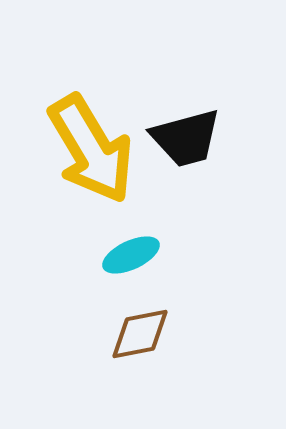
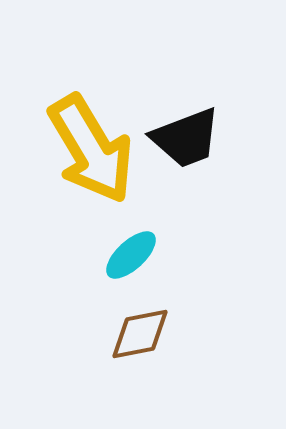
black trapezoid: rotated 6 degrees counterclockwise
cyan ellipse: rotated 18 degrees counterclockwise
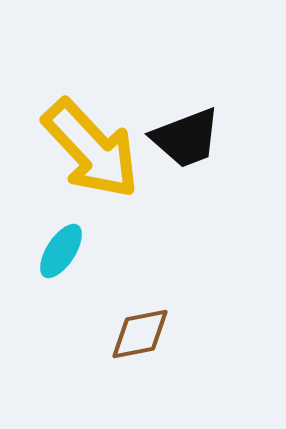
yellow arrow: rotated 12 degrees counterclockwise
cyan ellipse: moved 70 px left, 4 px up; rotated 14 degrees counterclockwise
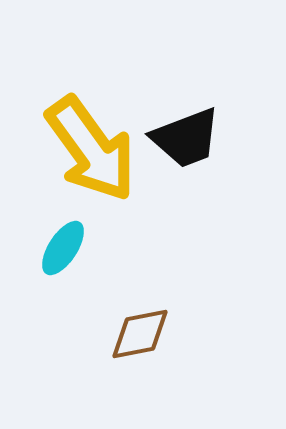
yellow arrow: rotated 7 degrees clockwise
cyan ellipse: moved 2 px right, 3 px up
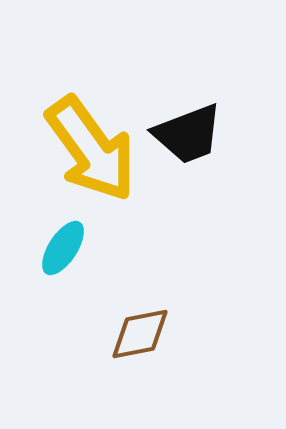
black trapezoid: moved 2 px right, 4 px up
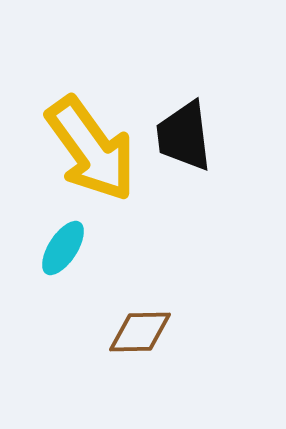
black trapezoid: moved 4 px left, 2 px down; rotated 104 degrees clockwise
brown diamond: moved 2 px up; rotated 10 degrees clockwise
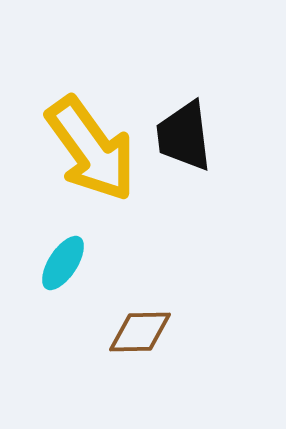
cyan ellipse: moved 15 px down
